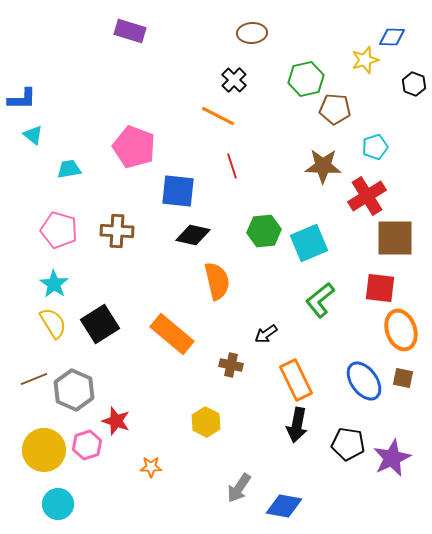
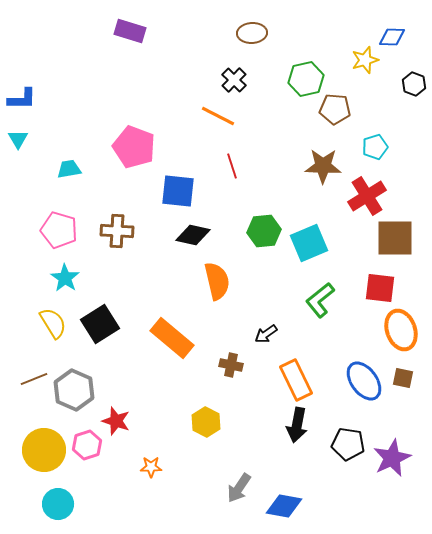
cyan triangle at (33, 135): moved 15 px left, 4 px down; rotated 20 degrees clockwise
cyan star at (54, 284): moved 11 px right, 6 px up
orange rectangle at (172, 334): moved 4 px down
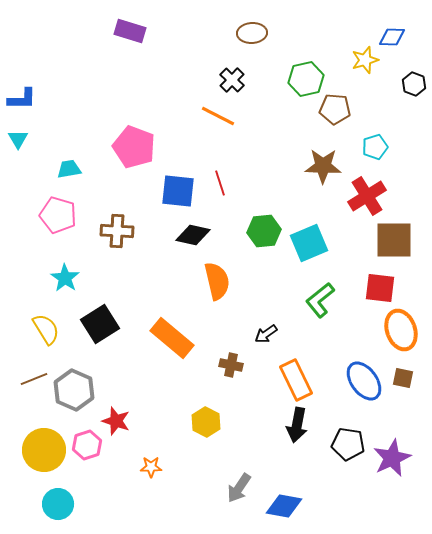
black cross at (234, 80): moved 2 px left
red line at (232, 166): moved 12 px left, 17 px down
pink pentagon at (59, 230): moved 1 px left, 15 px up
brown square at (395, 238): moved 1 px left, 2 px down
yellow semicircle at (53, 323): moved 7 px left, 6 px down
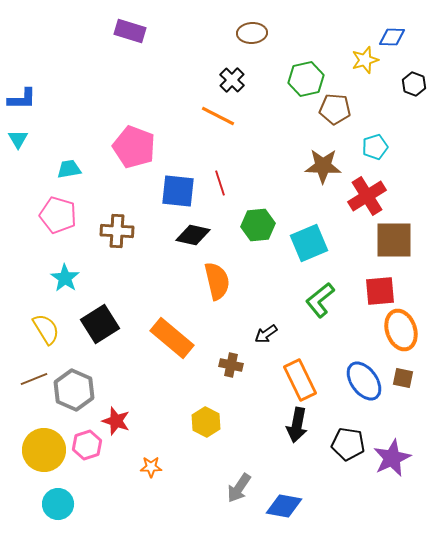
green hexagon at (264, 231): moved 6 px left, 6 px up
red square at (380, 288): moved 3 px down; rotated 12 degrees counterclockwise
orange rectangle at (296, 380): moved 4 px right
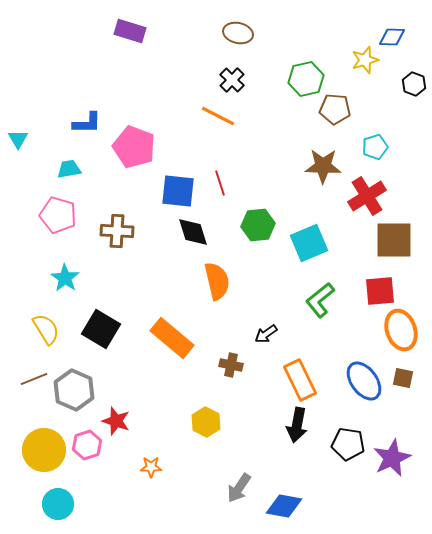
brown ellipse at (252, 33): moved 14 px left; rotated 16 degrees clockwise
blue L-shape at (22, 99): moved 65 px right, 24 px down
black diamond at (193, 235): moved 3 px up; rotated 60 degrees clockwise
black square at (100, 324): moved 1 px right, 5 px down; rotated 27 degrees counterclockwise
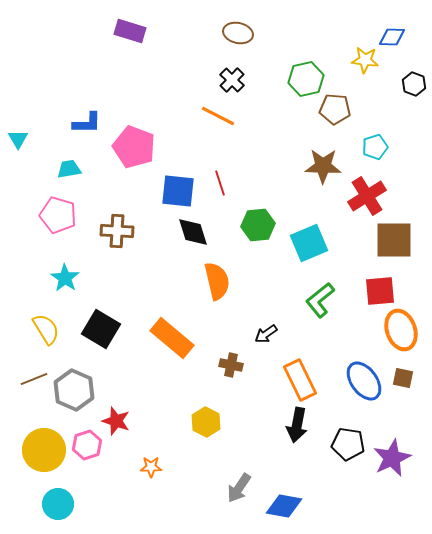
yellow star at (365, 60): rotated 24 degrees clockwise
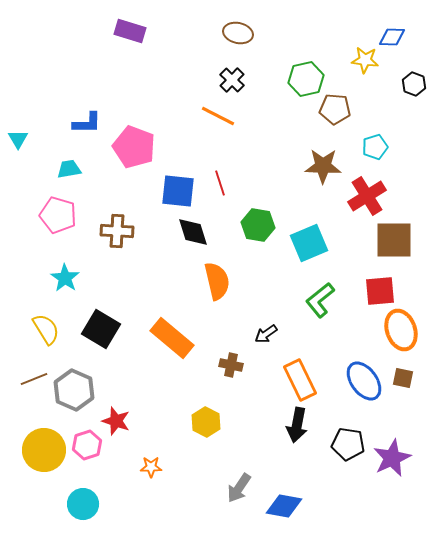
green hexagon at (258, 225): rotated 16 degrees clockwise
cyan circle at (58, 504): moved 25 px right
